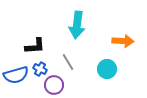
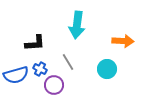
black L-shape: moved 3 px up
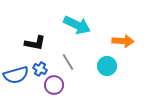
cyan arrow: rotated 72 degrees counterclockwise
black L-shape: rotated 15 degrees clockwise
cyan circle: moved 3 px up
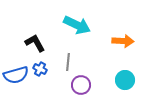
black L-shape: rotated 130 degrees counterclockwise
gray line: rotated 36 degrees clockwise
cyan circle: moved 18 px right, 14 px down
purple circle: moved 27 px right
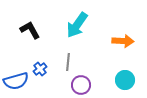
cyan arrow: rotated 100 degrees clockwise
black L-shape: moved 5 px left, 13 px up
blue cross: rotated 24 degrees clockwise
blue semicircle: moved 6 px down
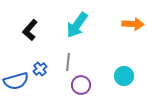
black L-shape: rotated 110 degrees counterclockwise
orange arrow: moved 10 px right, 17 px up
cyan circle: moved 1 px left, 4 px up
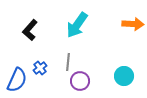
blue cross: moved 1 px up
blue semicircle: moved 1 px right, 1 px up; rotated 50 degrees counterclockwise
purple circle: moved 1 px left, 4 px up
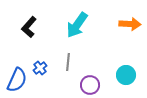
orange arrow: moved 3 px left
black L-shape: moved 1 px left, 3 px up
cyan circle: moved 2 px right, 1 px up
purple circle: moved 10 px right, 4 px down
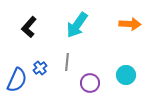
gray line: moved 1 px left
purple circle: moved 2 px up
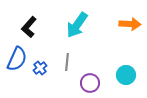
blue semicircle: moved 21 px up
